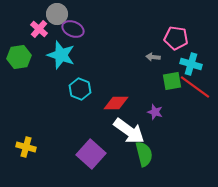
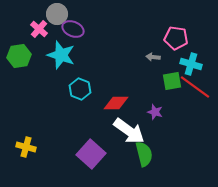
green hexagon: moved 1 px up
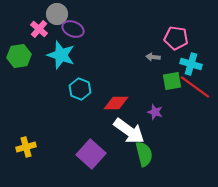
yellow cross: rotated 30 degrees counterclockwise
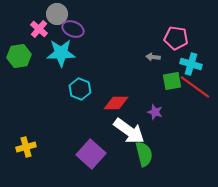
cyan star: moved 2 px up; rotated 20 degrees counterclockwise
